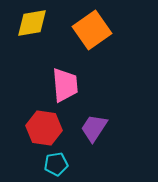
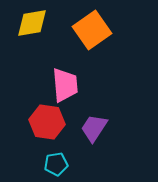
red hexagon: moved 3 px right, 6 px up
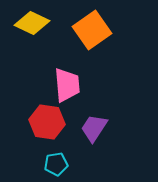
yellow diamond: rotated 36 degrees clockwise
pink trapezoid: moved 2 px right
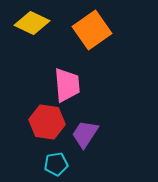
purple trapezoid: moved 9 px left, 6 px down
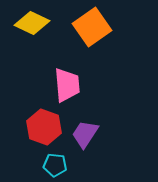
orange square: moved 3 px up
red hexagon: moved 3 px left, 5 px down; rotated 12 degrees clockwise
cyan pentagon: moved 1 px left, 1 px down; rotated 15 degrees clockwise
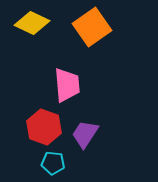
cyan pentagon: moved 2 px left, 2 px up
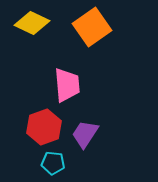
red hexagon: rotated 20 degrees clockwise
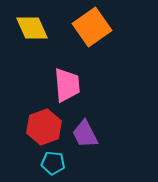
yellow diamond: moved 5 px down; rotated 40 degrees clockwise
purple trapezoid: rotated 60 degrees counterclockwise
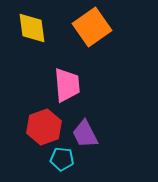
yellow diamond: rotated 16 degrees clockwise
cyan pentagon: moved 9 px right, 4 px up
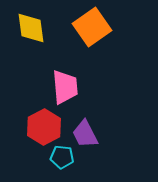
yellow diamond: moved 1 px left
pink trapezoid: moved 2 px left, 2 px down
red hexagon: rotated 8 degrees counterclockwise
cyan pentagon: moved 2 px up
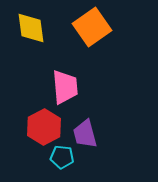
purple trapezoid: rotated 12 degrees clockwise
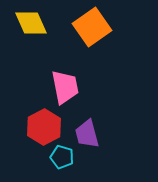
yellow diamond: moved 5 px up; rotated 16 degrees counterclockwise
pink trapezoid: rotated 6 degrees counterclockwise
purple trapezoid: moved 2 px right
cyan pentagon: rotated 10 degrees clockwise
